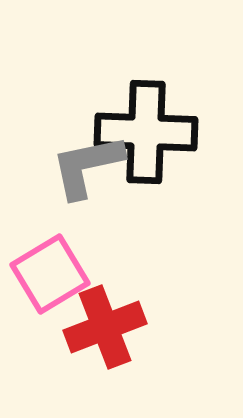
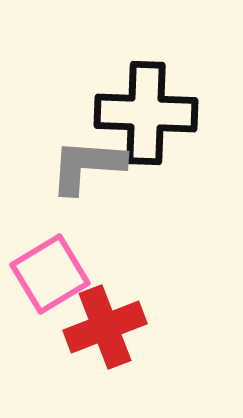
black cross: moved 19 px up
gray L-shape: rotated 16 degrees clockwise
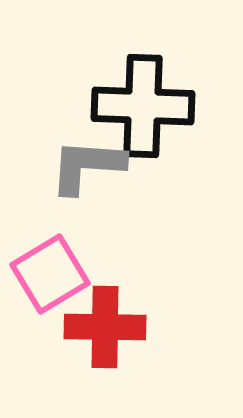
black cross: moved 3 px left, 7 px up
red cross: rotated 22 degrees clockwise
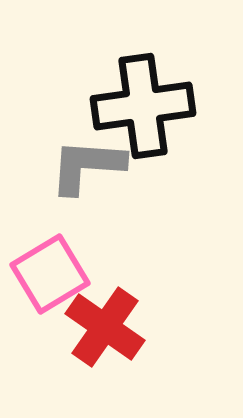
black cross: rotated 10 degrees counterclockwise
red cross: rotated 34 degrees clockwise
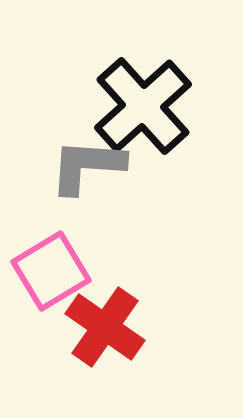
black cross: rotated 34 degrees counterclockwise
pink square: moved 1 px right, 3 px up
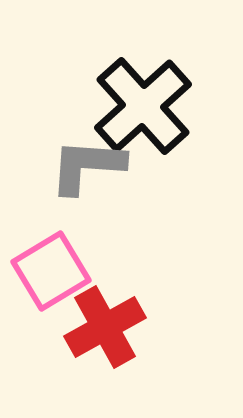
red cross: rotated 26 degrees clockwise
